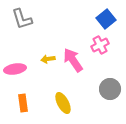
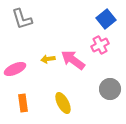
pink arrow: rotated 20 degrees counterclockwise
pink ellipse: rotated 15 degrees counterclockwise
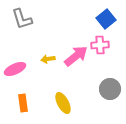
pink cross: rotated 24 degrees clockwise
pink arrow: moved 3 px right, 4 px up; rotated 105 degrees clockwise
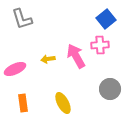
pink arrow: rotated 80 degrees counterclockwise
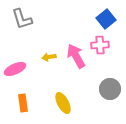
yellow arrow: moved 1 px right, 2 px up
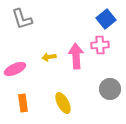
pink arrow: rotated 25 degrees clockwise
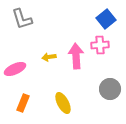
orange rectangle: rotated 30 degrees clockwise
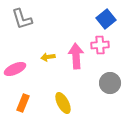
yellow arrow: moved 1 px left
gray circle: moved 6 px up
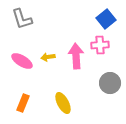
pink ellipse: moved 7 px right, 8 px up; rotated 55 degrees clockwise
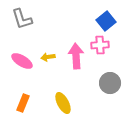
blue square: moved 2 px down
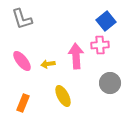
yellow arrow: moved 7 px down
pink ellipse: rotated 20 degrees clockwise
yellow ellipse: moved 7 px up
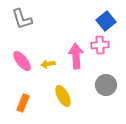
gray circle: moved 4 px left, 2 px down
